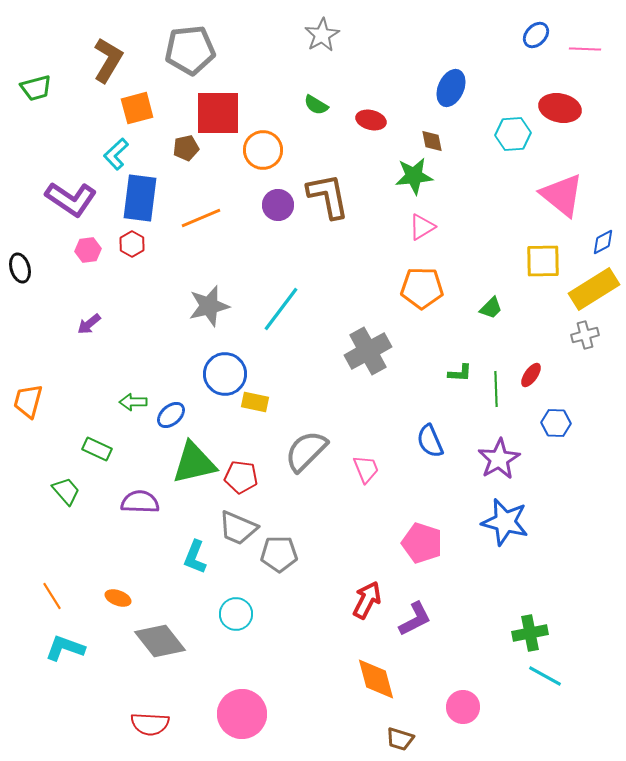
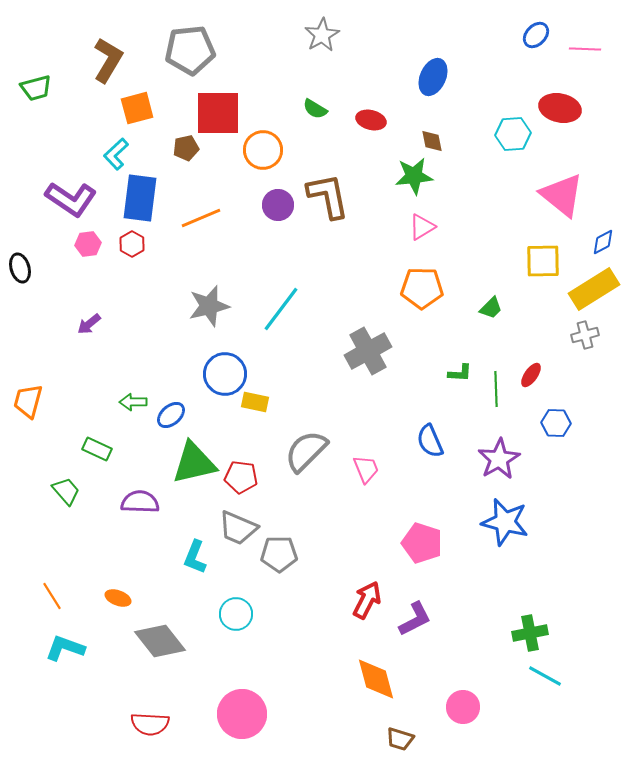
blue ellipse at (451, 88): moved 18 px left, 11 px up
green semicircle at (316, 105): moved 1 px left, 4 px down
pink hexagon at (88, 250): moved 6 px up
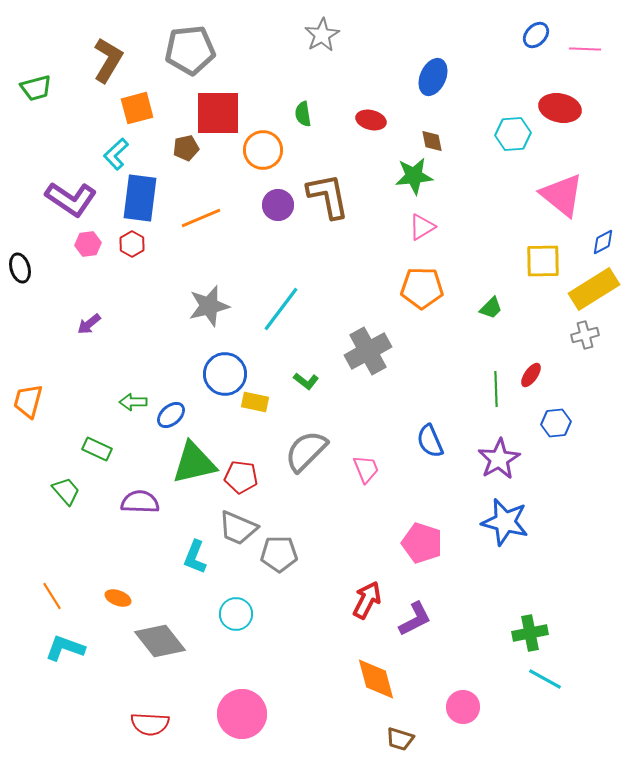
green semicircle at (315, 109): moved 12 px left, 5 px down; rotated 50 degrees clockwise
green L-shape at (460, 373): moved 154 px left, 8 px down; rotated 35 degrees clockwise
blue hexagon at (556, 423): rotated 8 degrees counterclockwise
cyan line at (545, 676): moved 3 px down
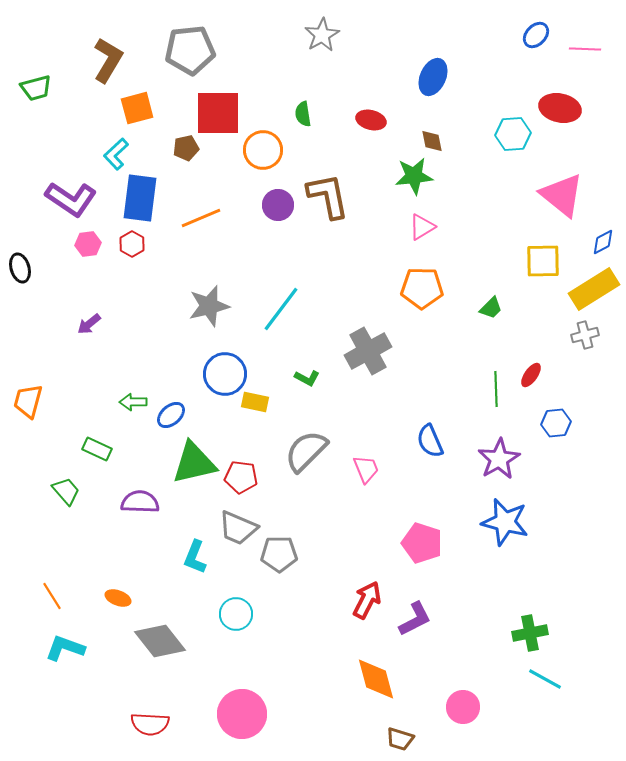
green L-shape at (306, 381): moved 1 px right, 3 px up; rotated 10 degrees counterclockwise
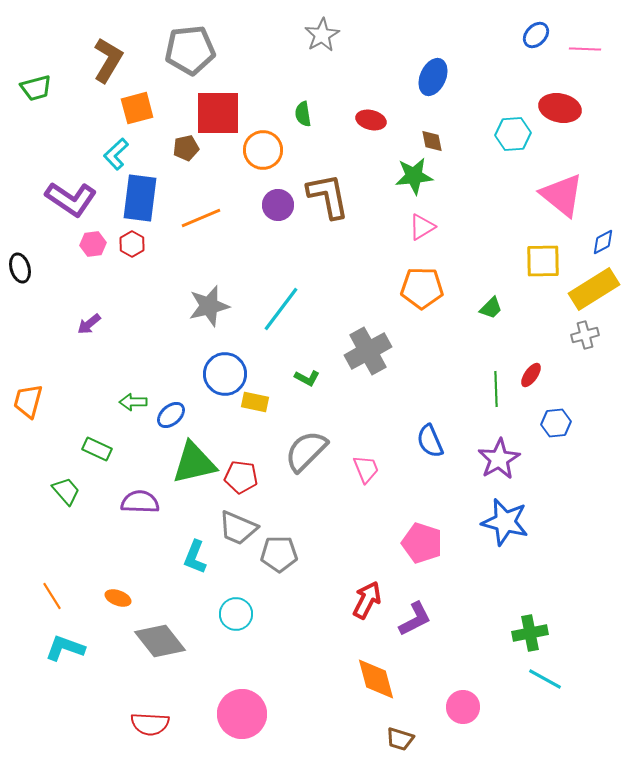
pink hexagon at (88, 244): moved 5 px right
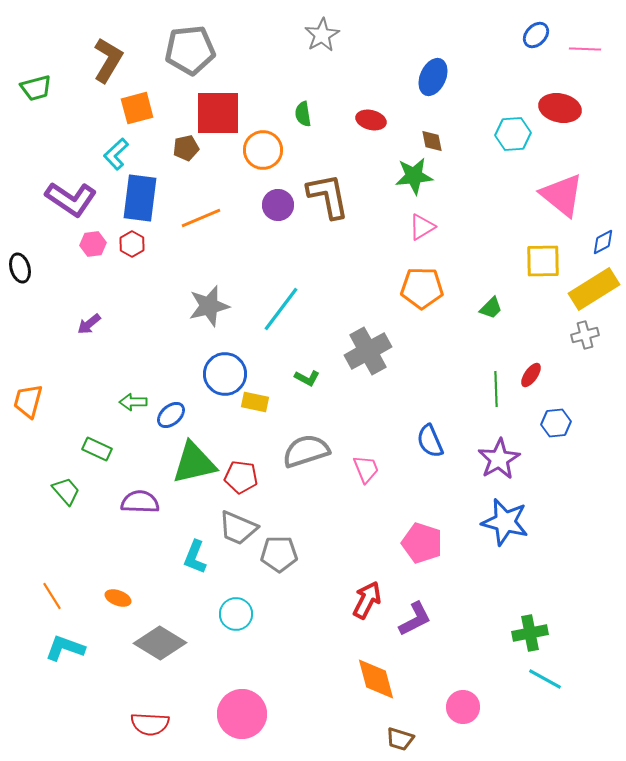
gray semicircle at (306, 451): rotated 27 degrees clockwise
gray diamond at (160, 641): moved 2 px down; rotated 21 degrees counterclockwise
